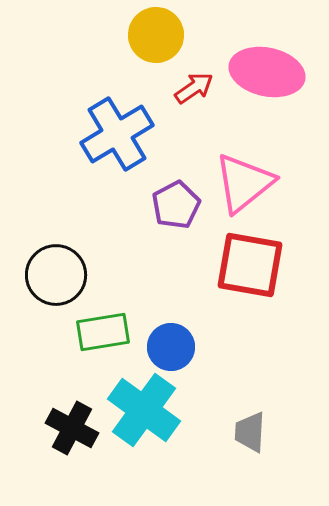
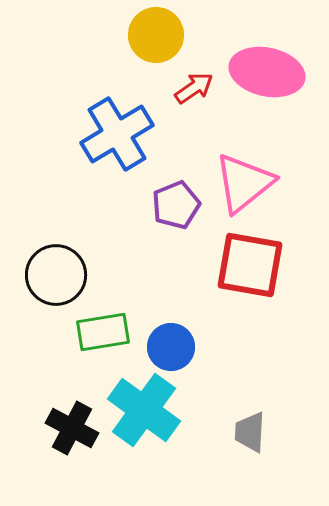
purple pentagon: rotated 6 degrees clockwise
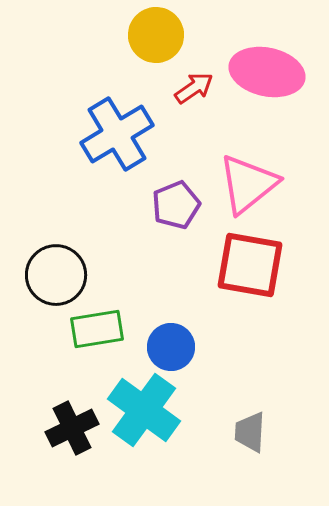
pink triangle: moved 4 px right, 1 px down
green rectangle: moved 6 px left, 3 px up
black cross: rotated 36 degrees clockwise
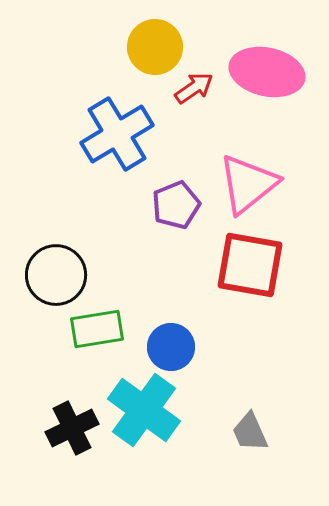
yellow circle: moved 1 px left, 12 px down
gray trapezoid: rotated 27 degrees counterclockwise
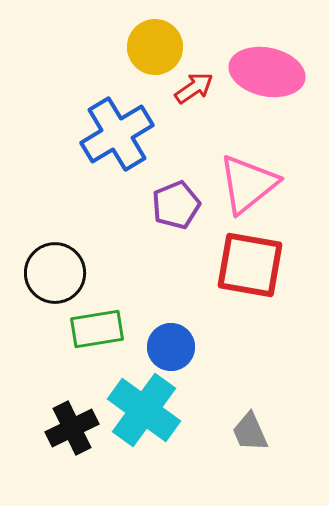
black circle: moved 1 px left, 2 px up
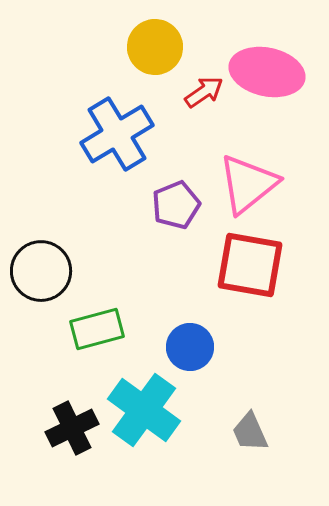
red arrow: moved 10 px right, 4 px down
black circle: moved 14 px left, 2 px up
green rectangle: rotated 6 degrees counterclockwise
blue circle: moved 19 px right
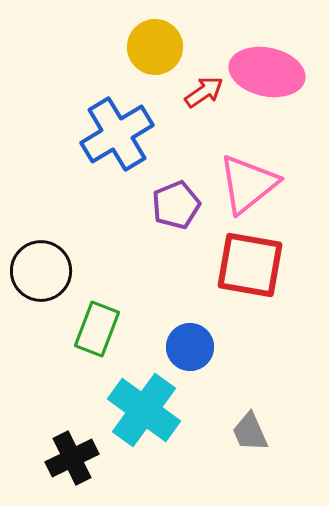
green rectangle: rotated 54 degrees counterclockwise
black cross: moved 30 px down
